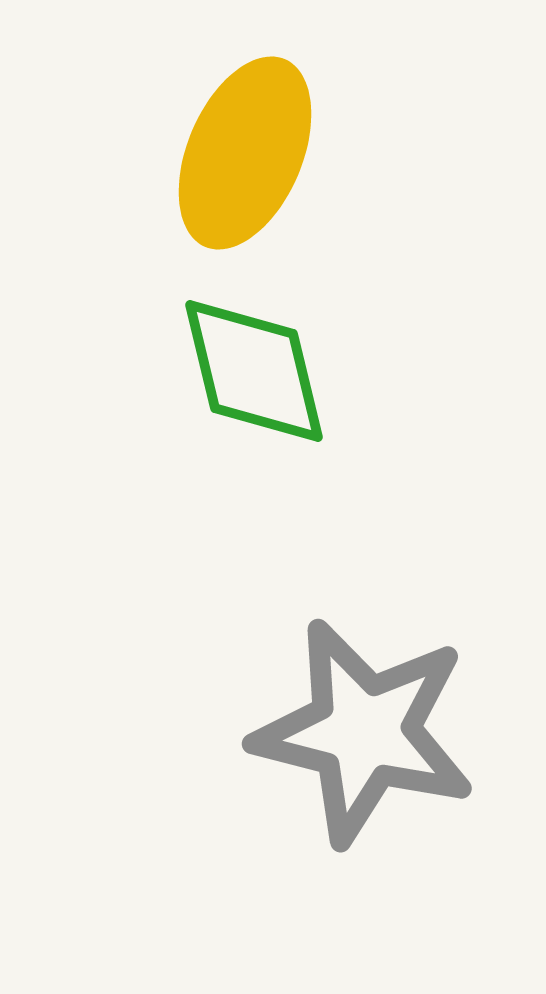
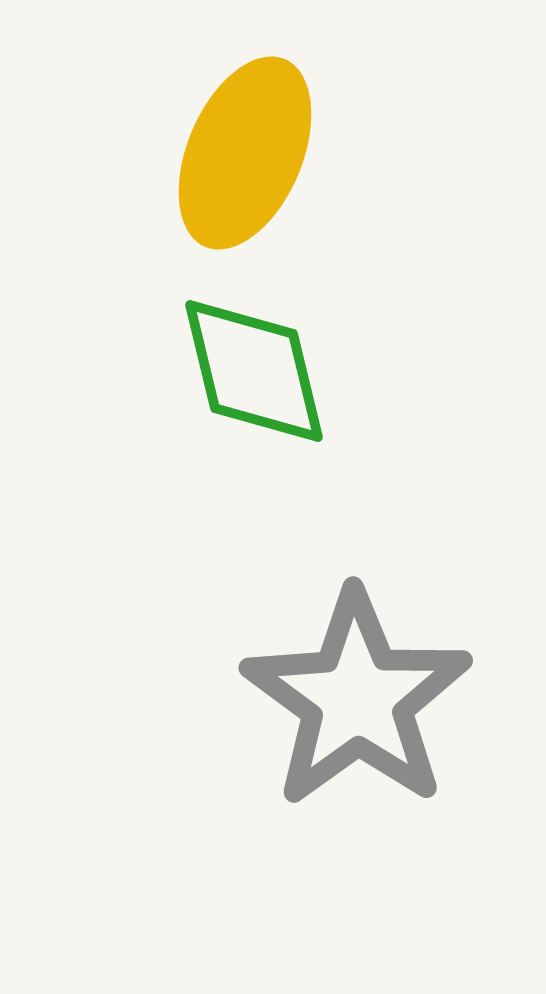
gray star: moved 7 px left, 33 px up; rotated 22 degrees clockwise
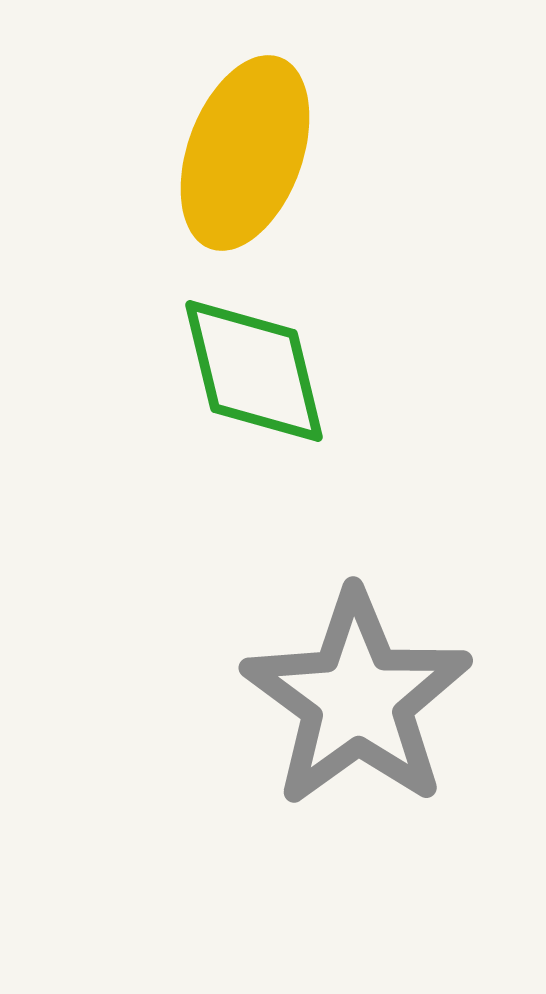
yellow ellipse: rotated 3 degrees counterclockwise
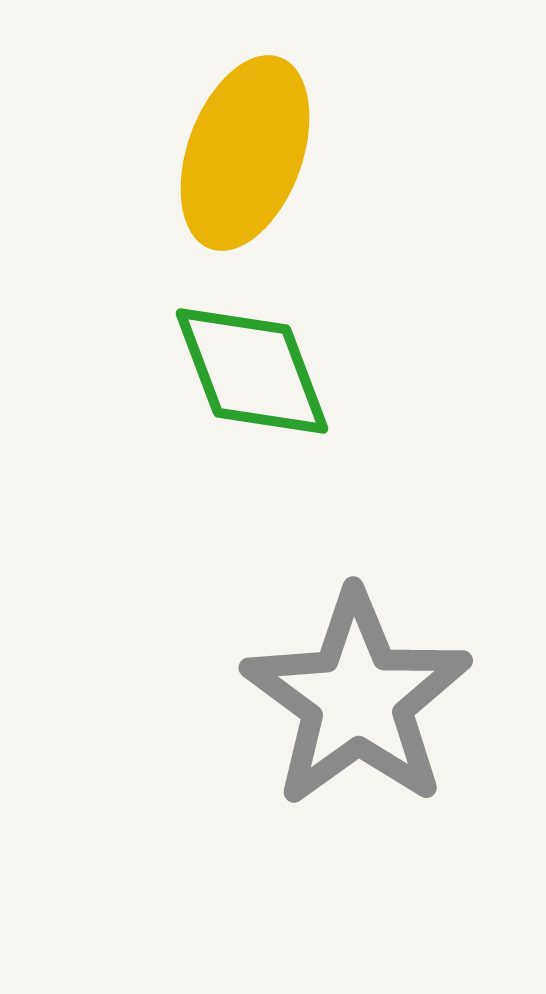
green diamond: moved 2 px left; rotated 7 degrees counterclockwise
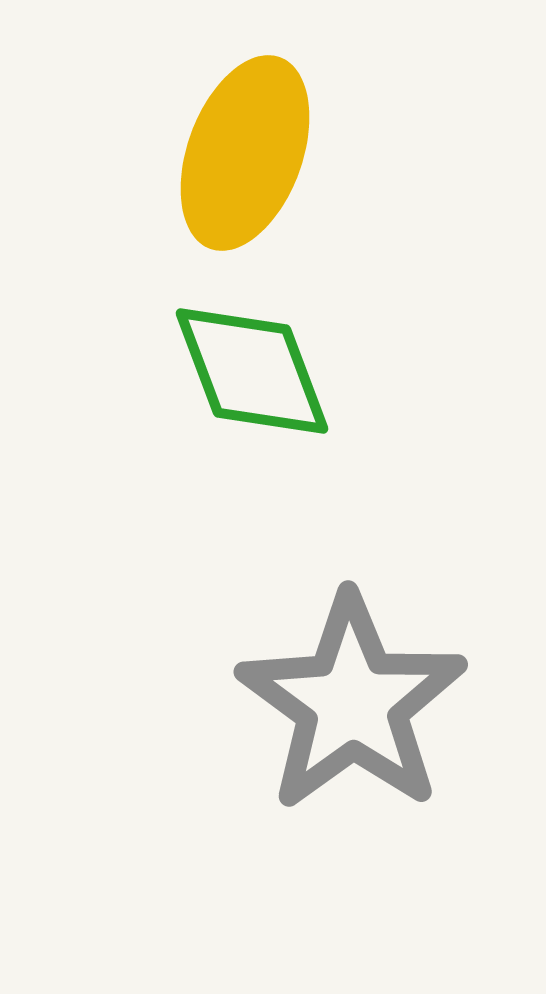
gray star: moved 5 px left, 4 px down
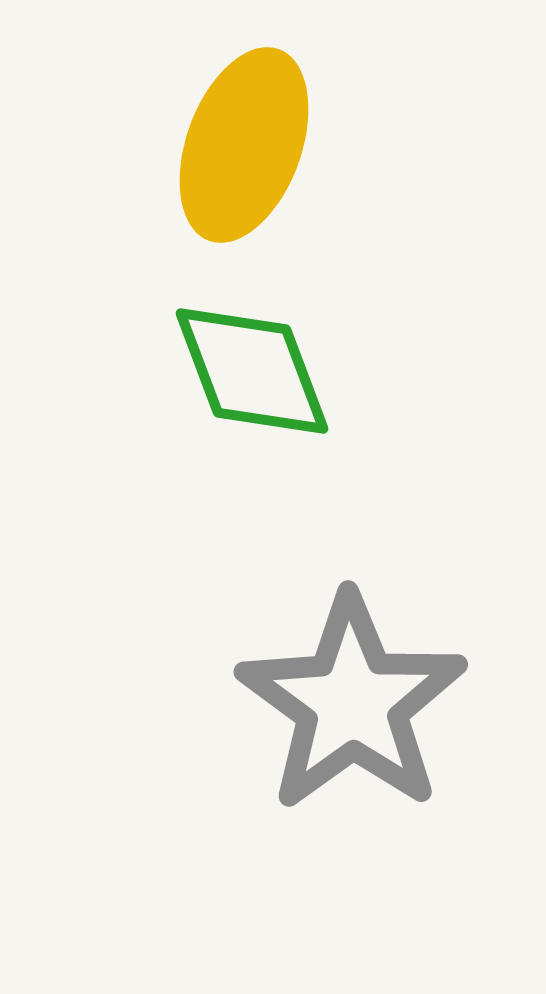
yellow ellipse: moved 1 px left, 8 px up
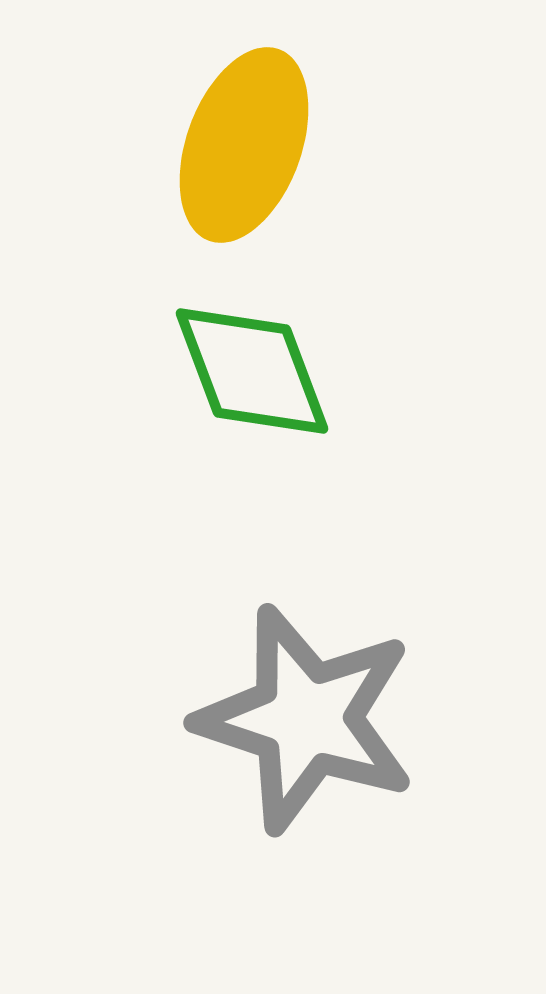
gray star: moved 46 px left, 16 px down; rotated 18 degrees counterclockwise
